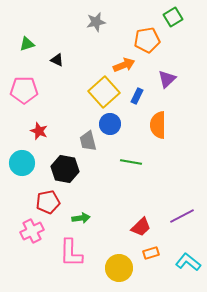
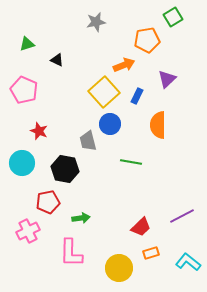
pink pentagon: rotated 24 degrees clockwise
pink cross: moved 4 px left
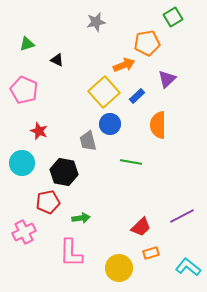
orange pentagon: moved 3 px down
blue rectangle: rotated 21 degrees clockwise
black hexagon: moved 1 px left, 3 px down
pink cross: moved 4 px left, 1 px down
cyan L-shape: moved 5 px down
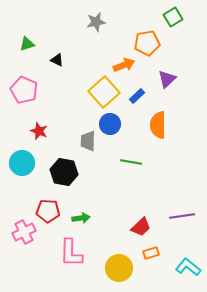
gray trapezoid: rotated 15 degrees clockwise
red pentagon: moved 9 px down; rotated 15 degrees clockwise
purple line: rotated 20 degrees clockwise
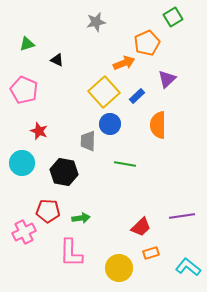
orange pentagon: rotated 15 degrees counterclockwise
orange arrow: moved 2 px up
green line: moved 6 px left, 2 px down
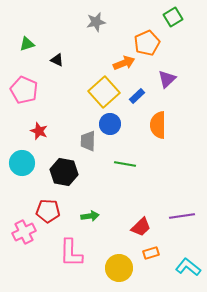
green arrow: moved 9 px right, 2 px up
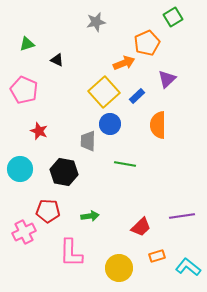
cyan circle: moved 2 px left, 6 px down
orange rectangle: moved 6 px right, 3 px down
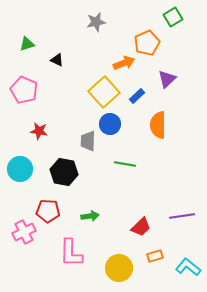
red star: rotated 12 degrees counterclockwise
orange rectangle: moved 2 px left
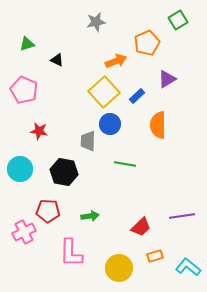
green square: moved 5 px right, 3 px down
orange arrow: moved 8 px left, 2 px up
purple triangle: rotated 12 degrees clockwise
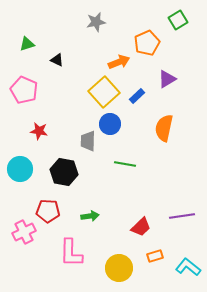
orange arrow: moved 3 px right, 1 px down
orange semicircle: moved 6 px right, 3 px down; rotated 12 degrees clockwise
